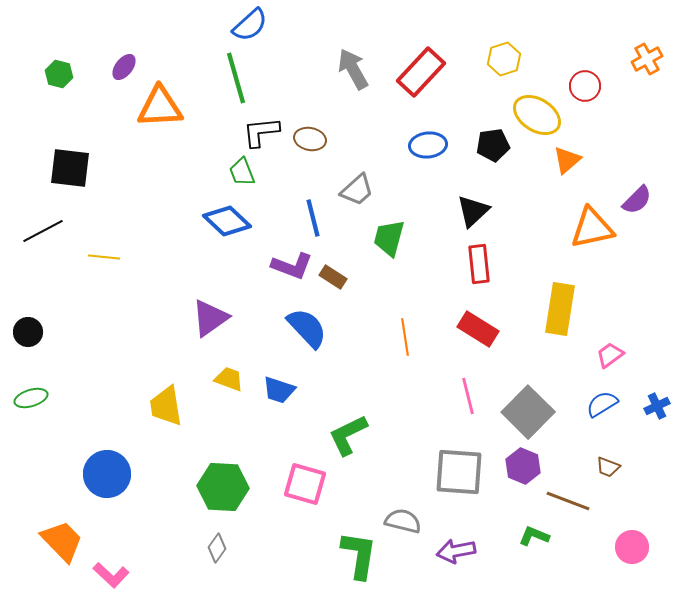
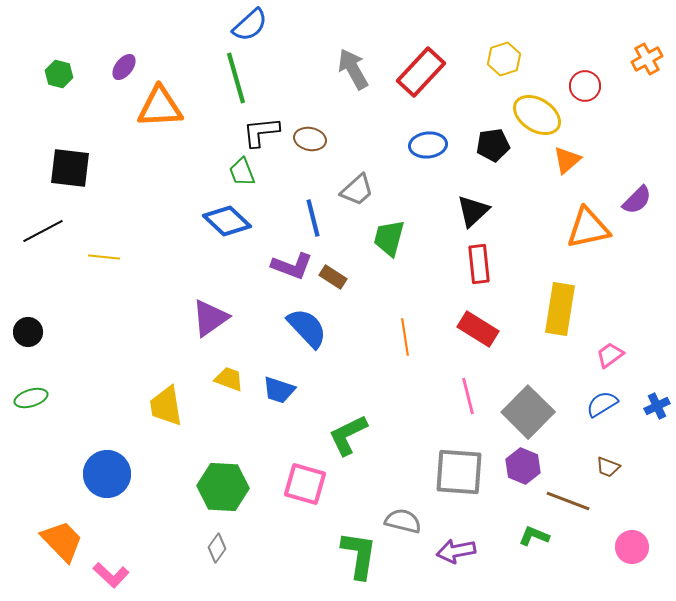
orange triangle at (592, 228): moved 4 px left
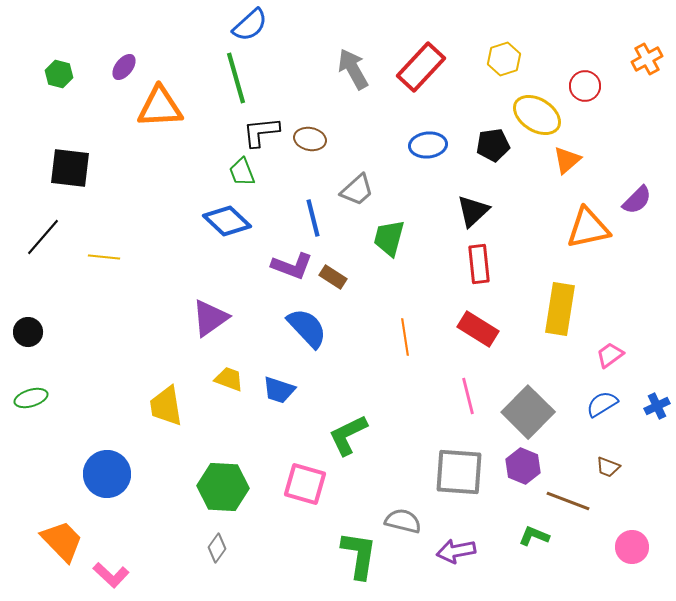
red rectangle at (421, 72): moved 5 px up
black line at (43, 231): moved 6 px down; rotated 21 degrees counterclockwise
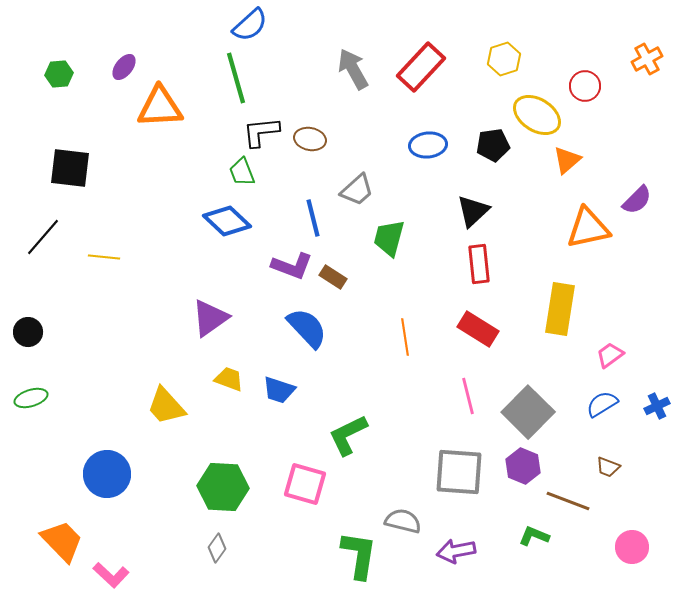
green hexagon at (59, 74): rotated 20 degrees counterclockwise
yellow trapezoid at (166, 406): rotated 33 degrees counterclockwise
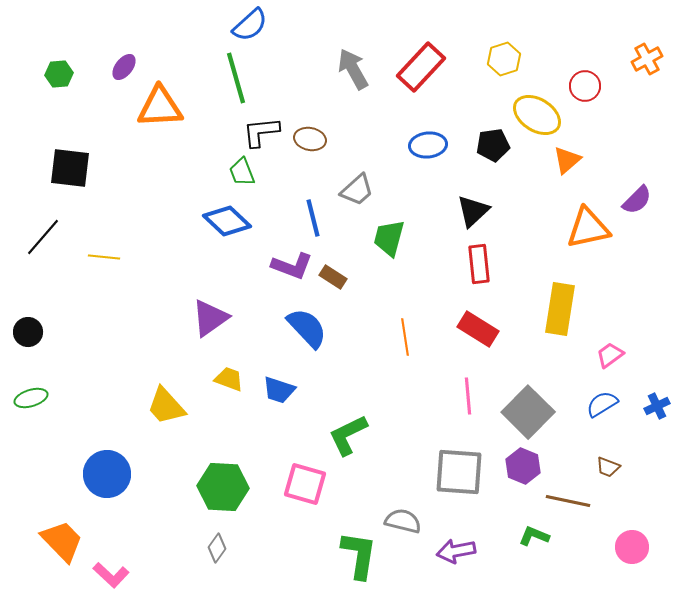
pink line at (468, 396): rotated 9 degrees clockwise
brown line at (568, 501): rotated 9 degrees counterclockwise
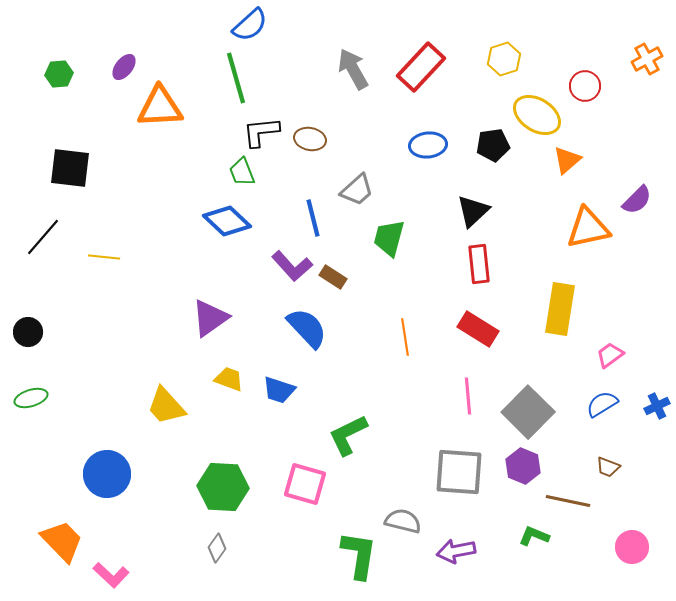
purple L-shape at (292, 266): rotated 27 degrees clockwise
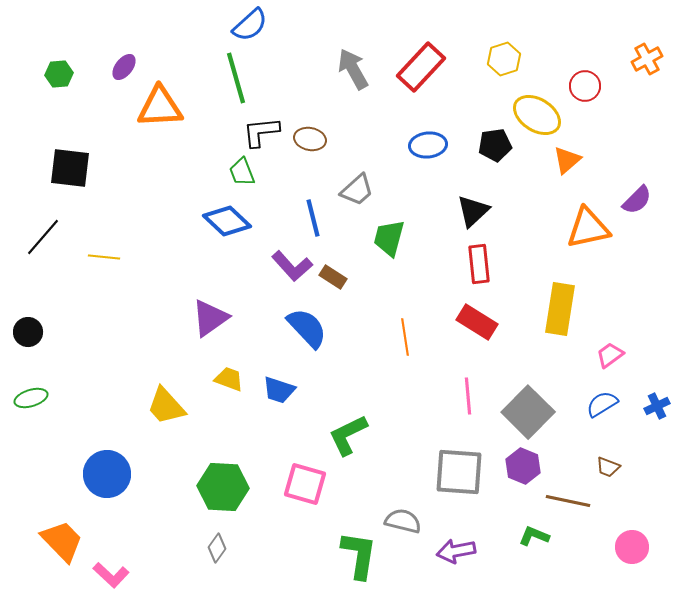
black pentagon at (493, 145): moved 2 px right
red rectangle at (478, 329): moved 1 px left, 7 px up
